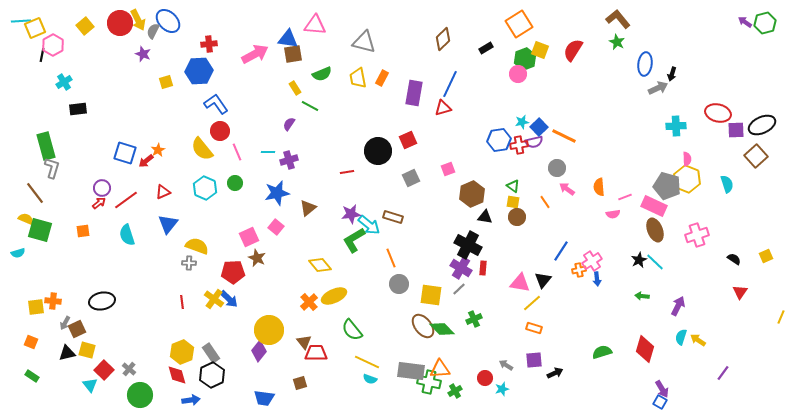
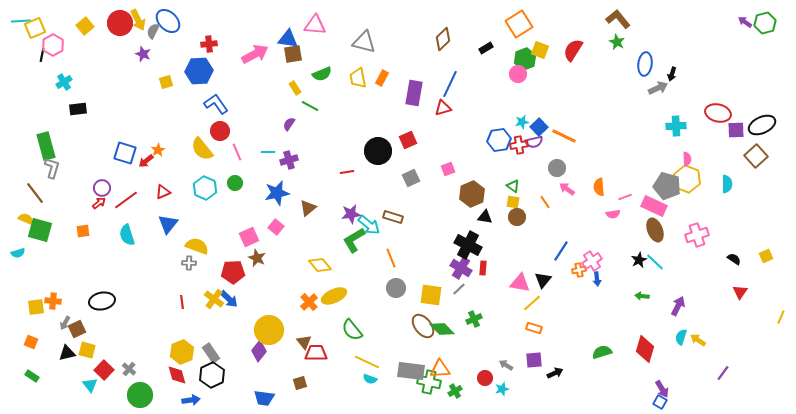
cyan semicircle at (727, 184): rotated 18 degrees clockwise
gray circle at (399, 284): moved 3 px left, 4 px down
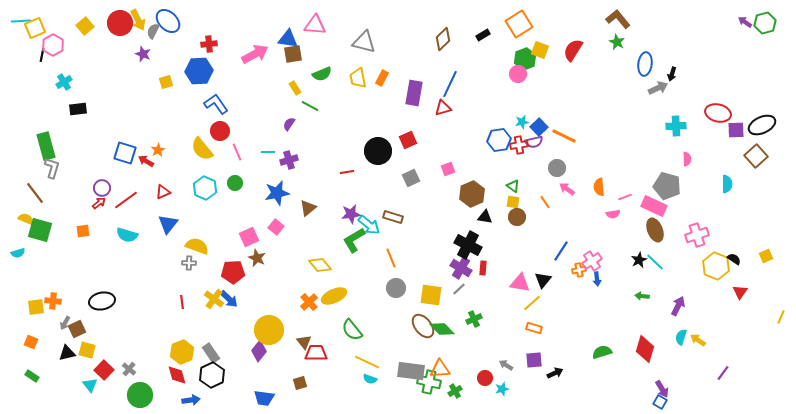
black rectangle at (486, 48): moved 3 px left, 13 px up
red arrow at (146, 161): rotated 70 degrees clockwise
yellow hexagon at (687, 179): moved 29 px right, 87 px down
cyan semicircle at (127, 235): rotated 55 degrees counterclockwise
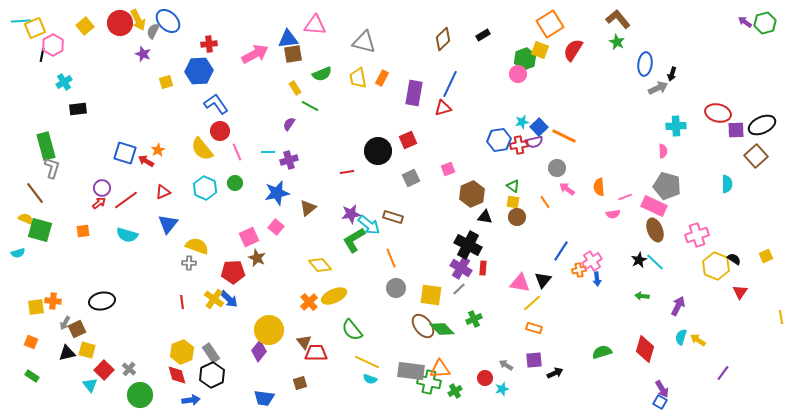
orange square at (519, 24): moved 31 px right
blue triangle at (288, 39): rotated 15 degrees counterclockwise
pink semicircle at (687, 159): moved 24 px left, 8 px up
yellow line at (781, 317): rotated 32 degrees counterclockwise
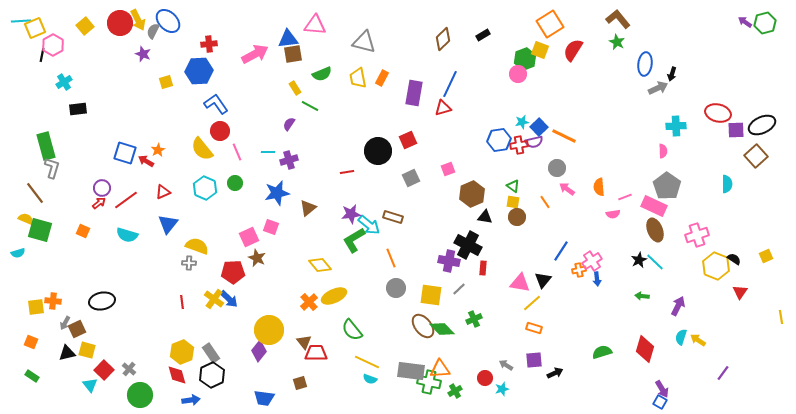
gray pentagon at (667, 186): rotated 20 degrees clockwise
pink square at (276, 227): moved 5 px left; rotated 21 degrees counterclockwise
orange square at (83, 231): rotated 32 degrees clockwise
purple cross at (461, 268): moved 12 px left, 7 px up; rotated 20 degrees counterclockwise
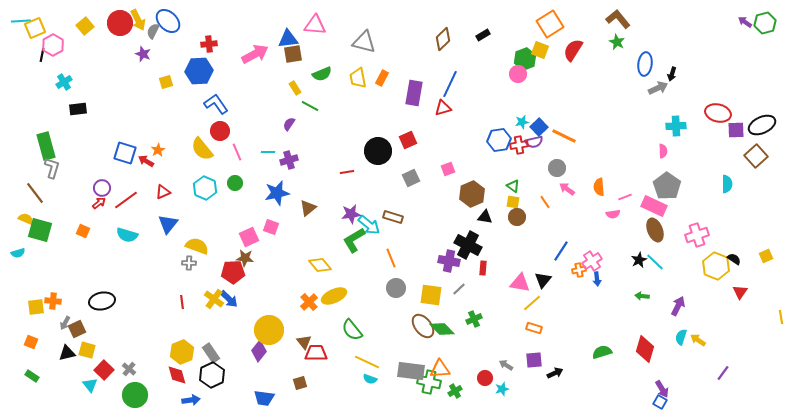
brown star at (257, 258): moved 12 px left; rotated 18 degrees counterclockwise
green circle at (140, 395): moved 5 px left
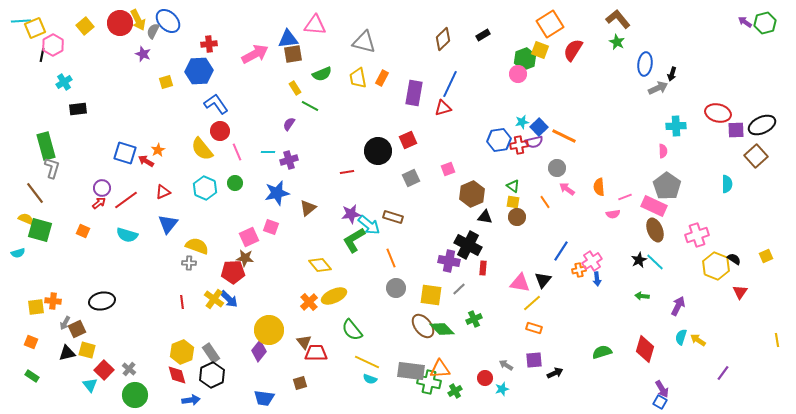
yellow line at (781, 317): moved 4 px left, 23 px down
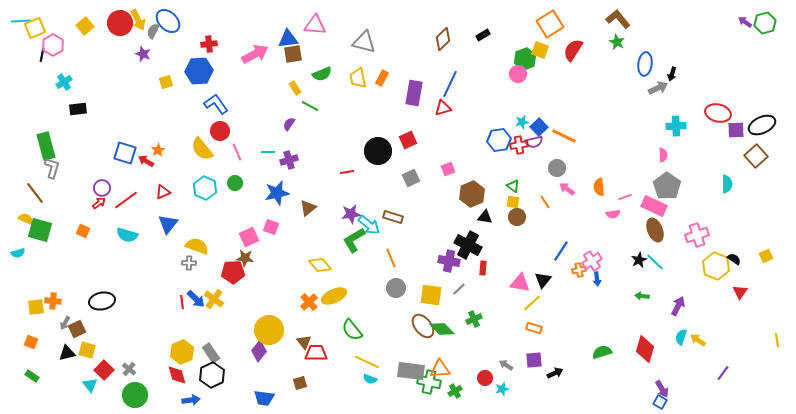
pink semicircle at (663, 151): moved 4 px down
blue arrow at (229, 299): moved 33 px left
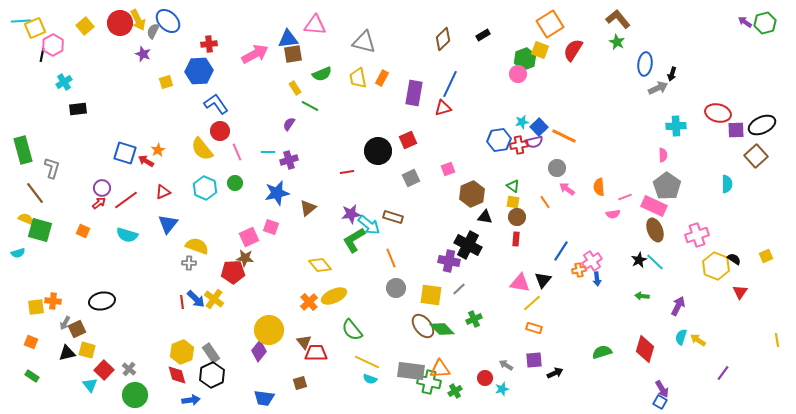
green rectangle at (46, 146): moved 23 px left, 4 px down
red rectangle at (483, 268): moved 33 px right, 29 px up
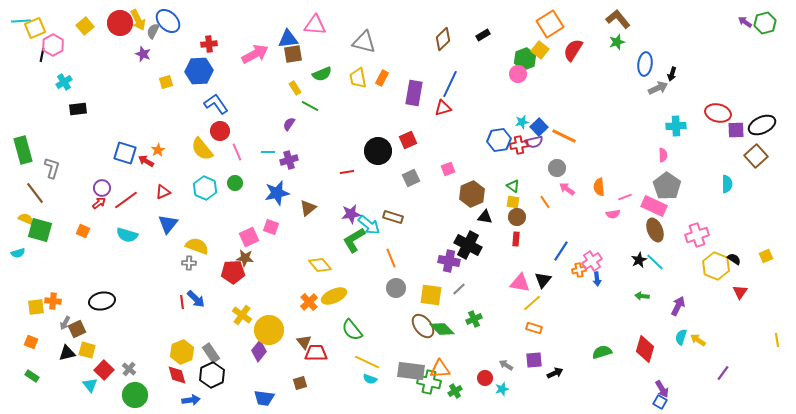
green star at (617, 42): rotated 28 degrees clockwise
yellow square at (540, 50): rotated 18 degrees clockwise
yellow cross at (214, 299): moved 28 px right, 16 px down
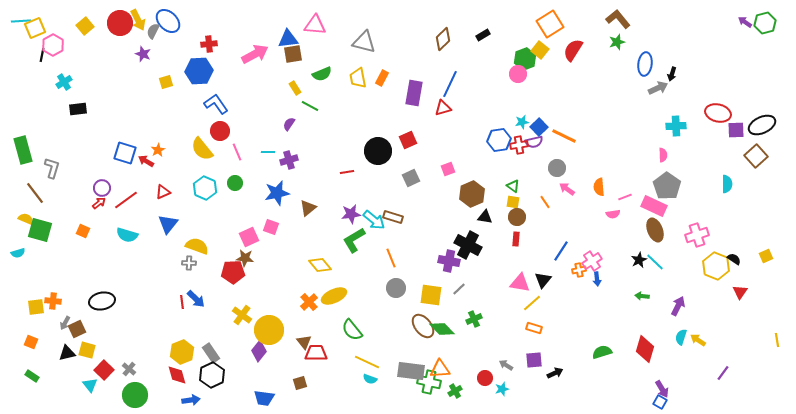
cyan arrow at (369, 225): moved 5 px right, 5 px up
